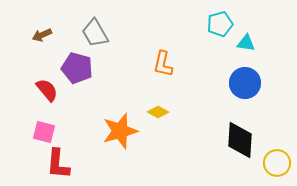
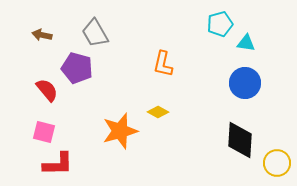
brown arrow: rotated 36 degrees clockwise
red L-shape: rotated 96 degrees counterclockwise
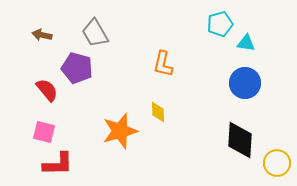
yellow diamond: rotated 60 degrees clockwise
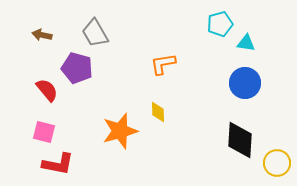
orange L-shape: rotated 68 degrees clockwise
red L-shape: rotated 12 degrees clockwise
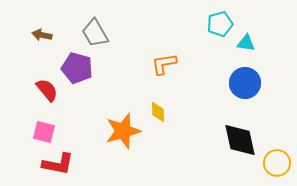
orange L-shape: moved 1 px right
orange star: moved 3 px right
black diamond: rotated 15 degrees counterclockwise
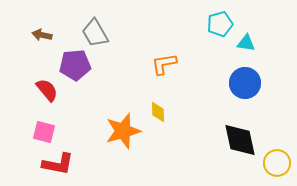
purple pentagon: moved 2 px left, 3 px up; rotated 20 degrees counterclockwise
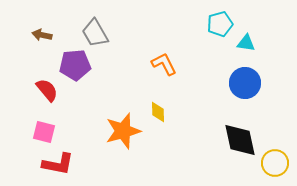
orange L-shape: rotated 72 degrees clockwise
yellow circle: moved 2 px left
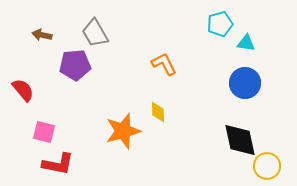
red semicircle: moved 24 px left
yellow circle: moved 8 px left, 3 px down
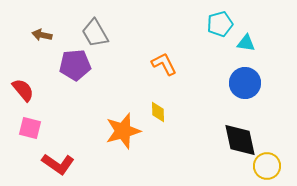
pink square: moved 14 px left, 4 px up
red L-shape: rotated 24 degrees clockwise
